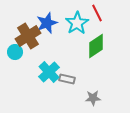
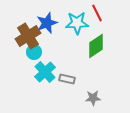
cyan star: rotated 30 degrees clockwise
cyan circle: moved 19 px right
cyan cross: moved 4 px left
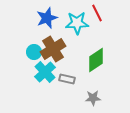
blue star: moved 5 px up
brown cross: moved 25 px right, 13 px down
green diamond: moved 14 px down
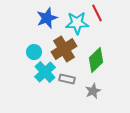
brown cross: moved 11 px right
green diamond: rotated 10 degrees counterclockwise
gray star: moved 7 px up; rotated 21 degrees counterclockwise
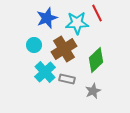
cyan circle: moved 7 px up
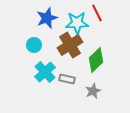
brown cross: moved 6 px right, 4 px up
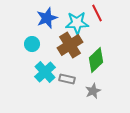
cyan circle: moved 2 px left, 1 px up
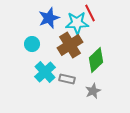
red line: moved 7 px left
blue star: moved 2 px right
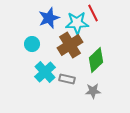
red line: moved 3 px right
gray star: rotated 21 degrees clockwise
